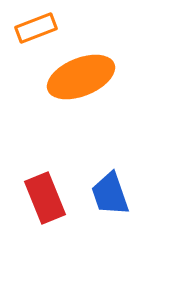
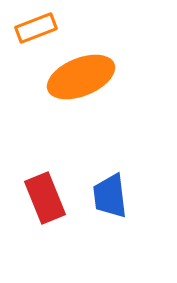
blue trapezoid: moved 2 px down; rotated 12 degrees clockwise
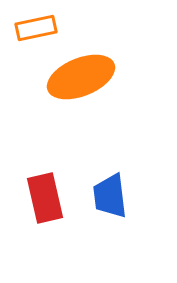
orange rectangle: rotated 9 degrees clockwise
red rectangle: rotated 9 degrees clockwise
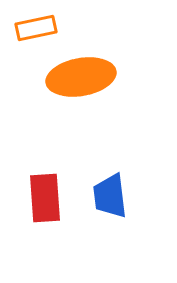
orange ellipse: rotated 12 degrees clockwise
red rectangle: rotated 9 degrees clockwise
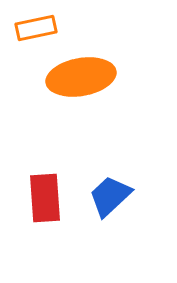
blue trapezoid: rotated 54 degrees clockwise
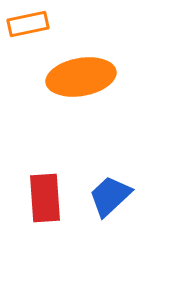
orange rectangle: moved 8 px left, 4 px up
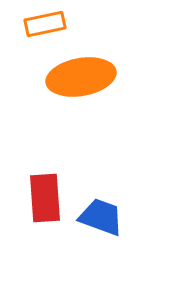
orange rectangle: moved 17 px right
blue trapezoid: moved 9 px left, 21 px down; rotated 63 degrees clockwise
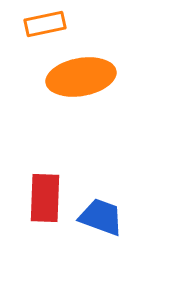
red rectangle: rotated 6 degrees clockwise
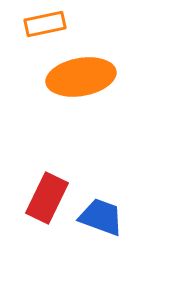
red rectangle: moved 2 px right; rotated 24 degrees clockwise
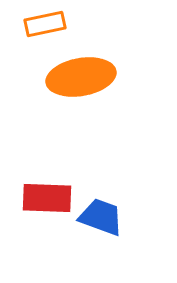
red rectangle: rotated 66 degrees clockwise
